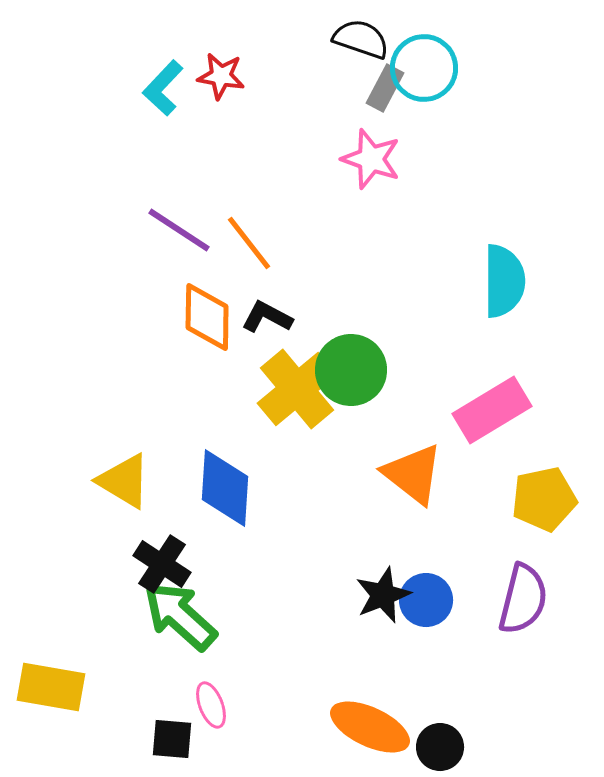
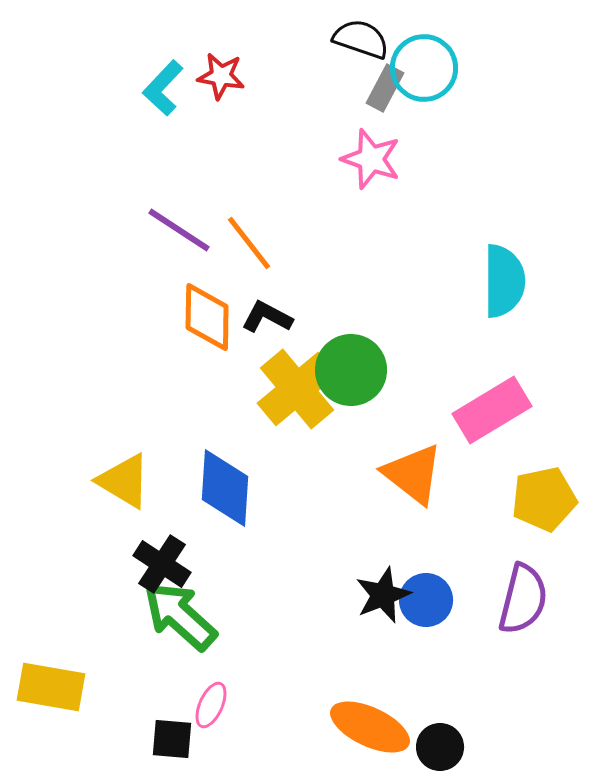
pink ellipse: rotated 45 degrees clockwise
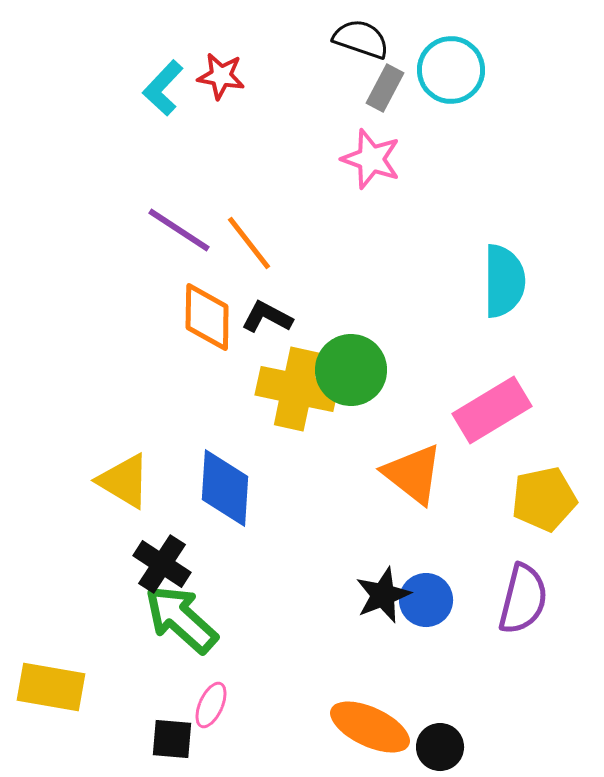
cyan circle: moved 27 px right, 2 px down
yellow cross: rotated 38 degrees counterclockwise
green arrow: moved 1 px right, 3 px down
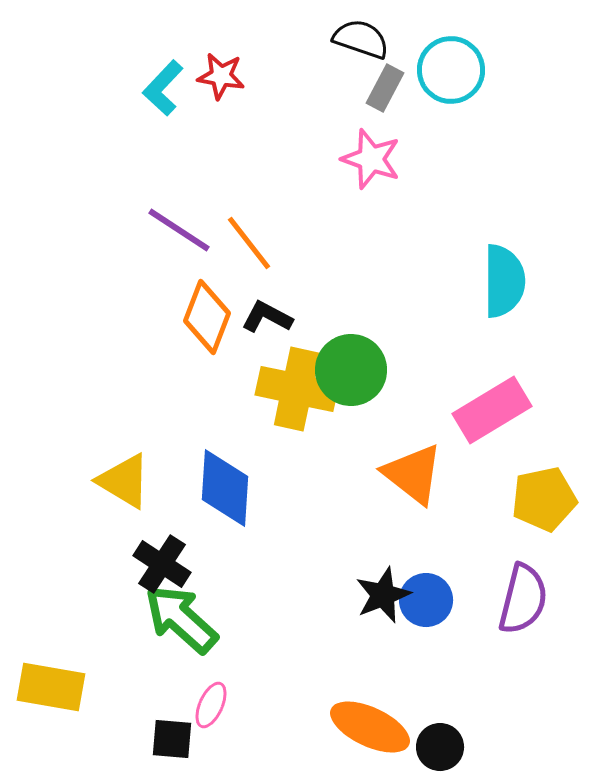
orange diamond: rotated 20 degrees clockwise
